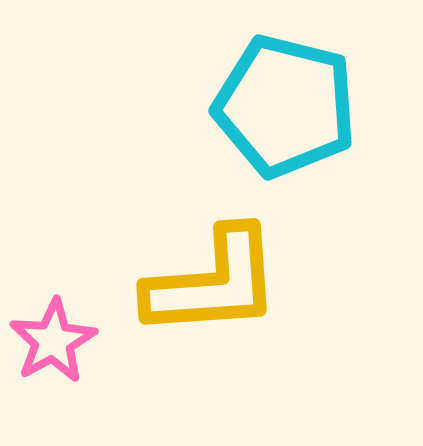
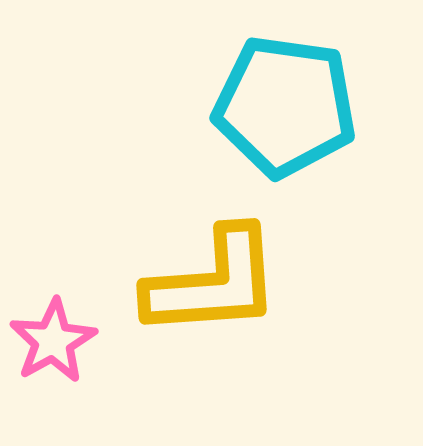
cyan pentagon: rotated 6 degrees counterclockwise
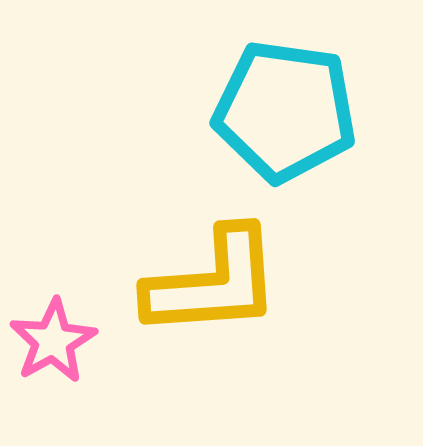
cyan pentagon: moved 5 px down
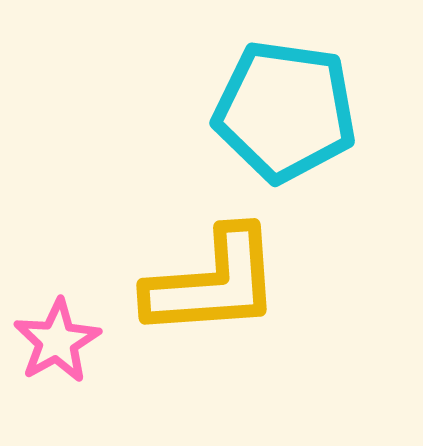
pink star: moved 4 px right
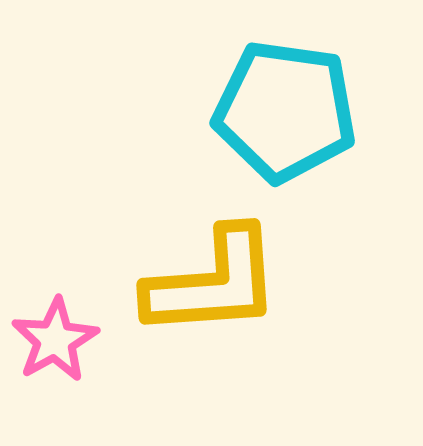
pink star: moved 2 px left, 1 px up
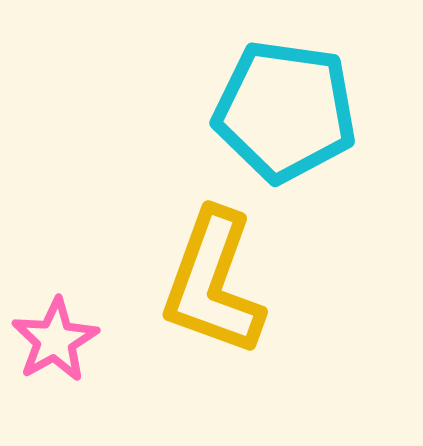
yellow L-shape: rotated 114 degrees clockwise
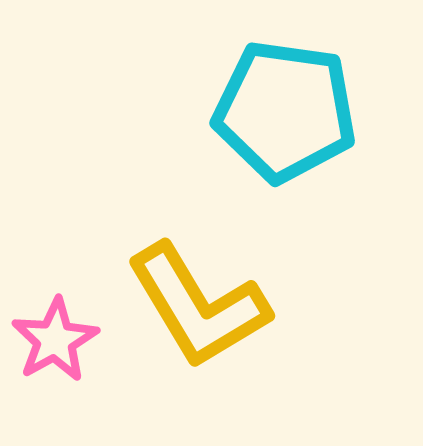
yellow L-shape: moved 15 px left, 23 px down; rotated 51 degrees counterclockwise
